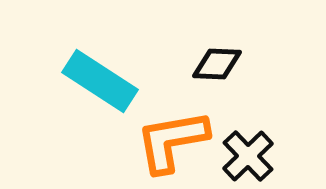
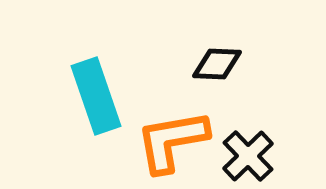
cyan rectangle: moved 4 px left, 15 px down; rotated 38 degrees clockwise
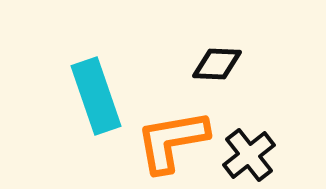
black cross: moved 1 px right, 1 px up; rotated 6 degrees clockwise
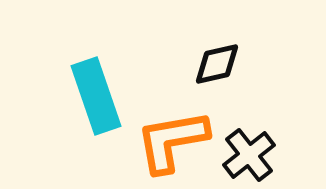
black diamond: rotated 15 degrees counterclockwise
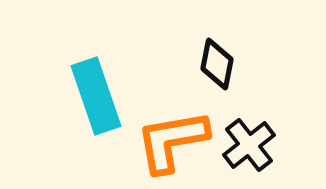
black diamond: rotated 66 degrees counterclockwise
black cross: moved 10 px up
